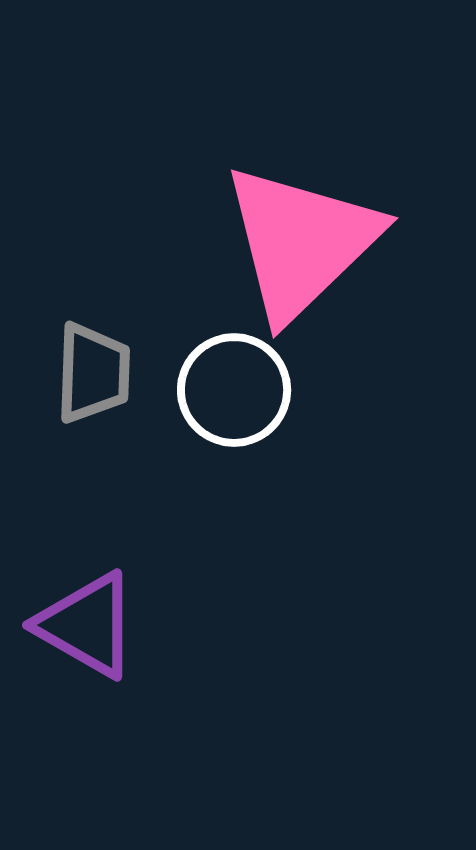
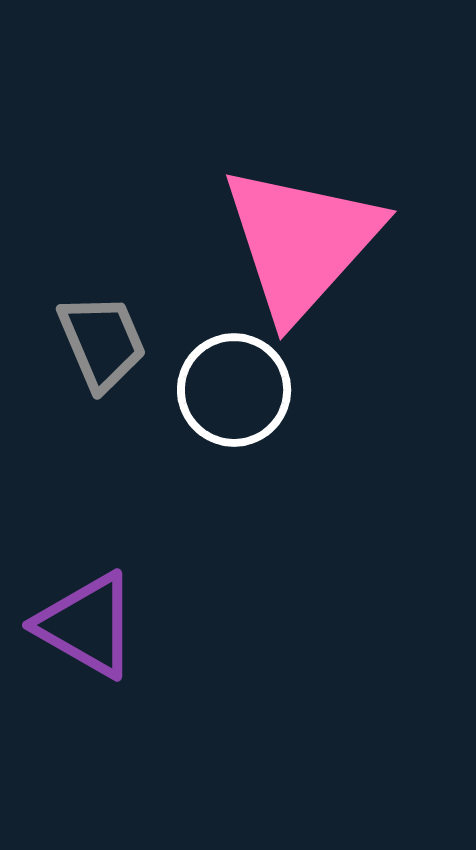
pink triangle: rotated 4 degrees counterclockwise
gray trapezoid: moved 9 px right, 31 px up; rotated 25 degrees counterclockwise
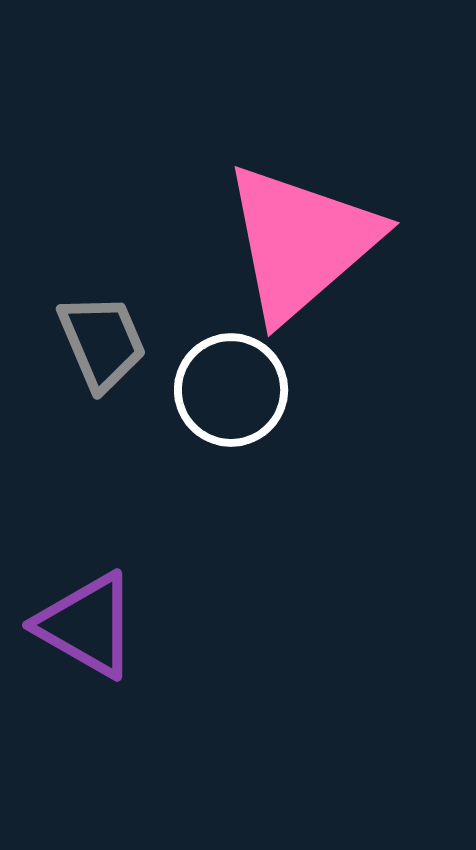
pink triangle: rotated 7 degrees clockwise
white circle: moved 3 px left
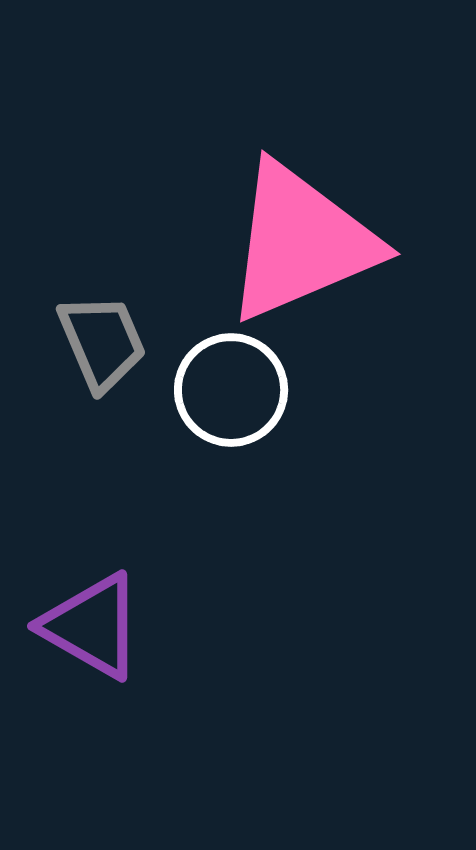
pink triangle: rotated 18 degrees clockwise
purple triangle: moved 5 px right, 1 px down
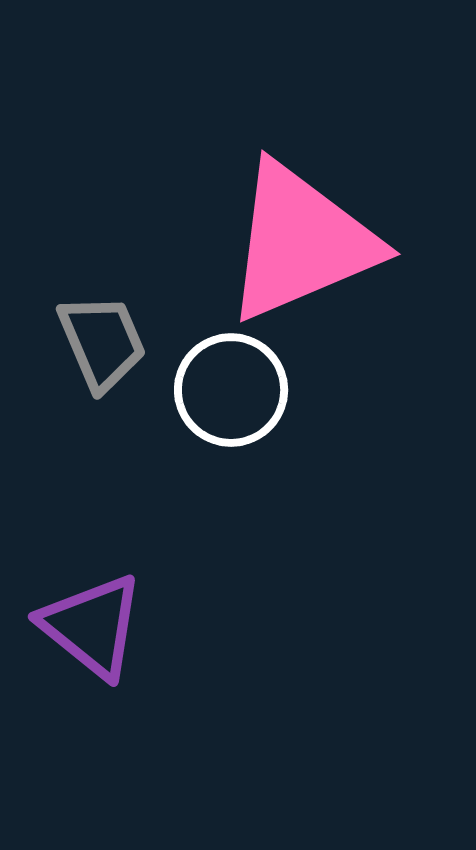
purple triangle: rotated 9 degrees clockwise
